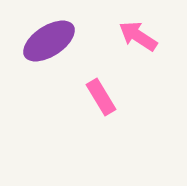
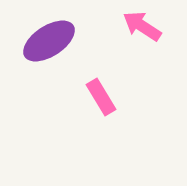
pink arrow: moved 4 px right, 10 px up
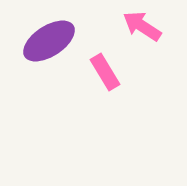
pink rectangle: moved 4 px right, 25 px up
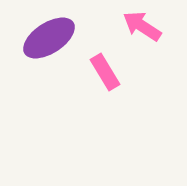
purple ellipse: moved 3 px up
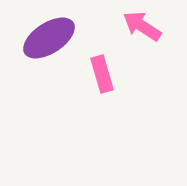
pink rectangle: moved 3 px left, 2 px down; rotated 15 degrees clockwise
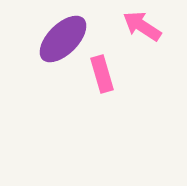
purple ellipse: moved 14 px right, 1 px down; rotated 12 degrees counterclockwise
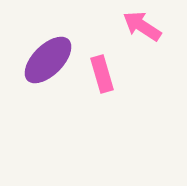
purple ellipse: moved 15 px left, 21 px down
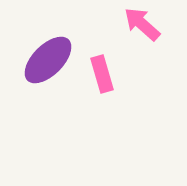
pink arrow: moved 2 px up; rotated 9 degrees clockwise
